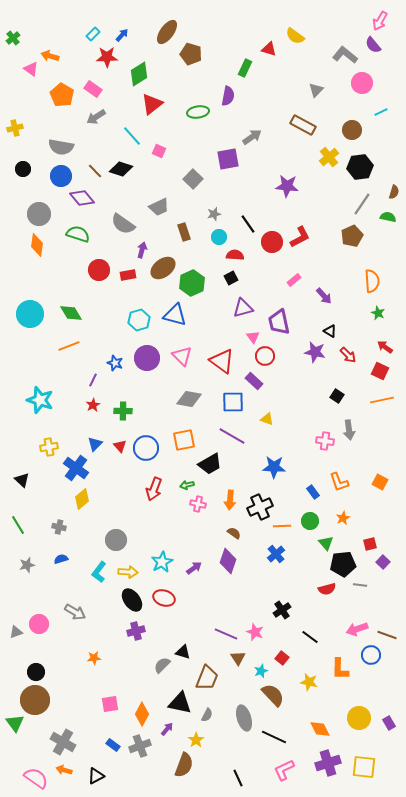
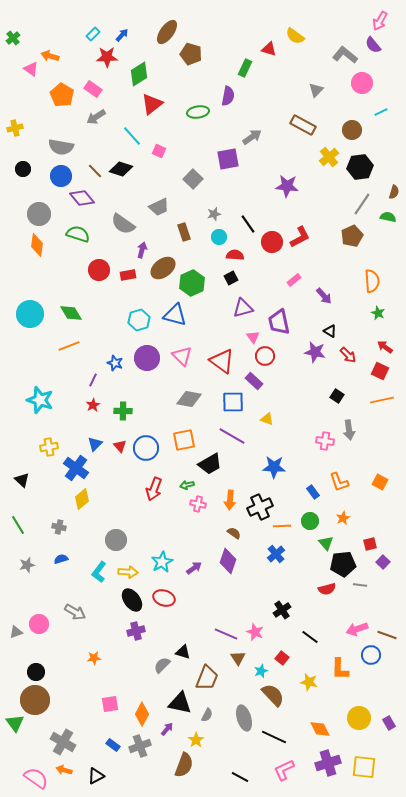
black line at (238, 778): moved 2 px right, 1 px up; rotated 36 degrees counterclockwise
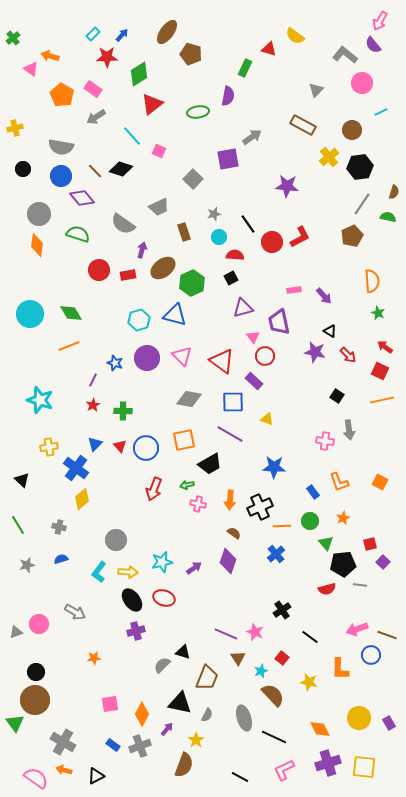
pink rectangle at (294, 280): moved 10 px down; rotated 32 degrees clockwise
purple line at (232, 436): moved 2 px left, 2 px up
cyan star at (162, 562): rotated 15 degrees clockwise
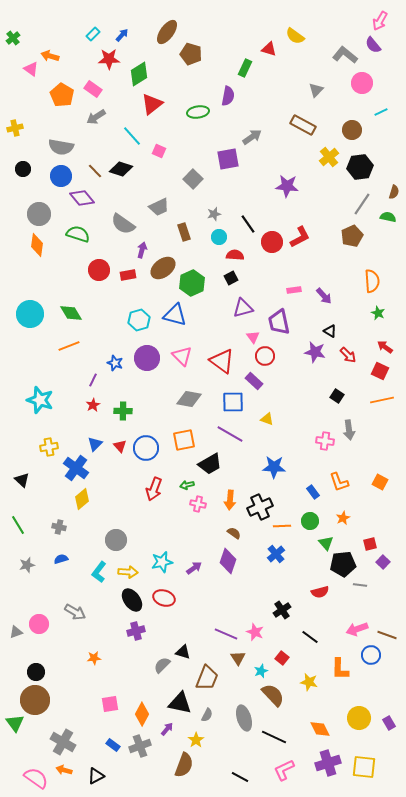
red star at (107, 57): moved 2 px right, 2 px down
red semicircle at (327, 589): moved 7 px left, 3 px down
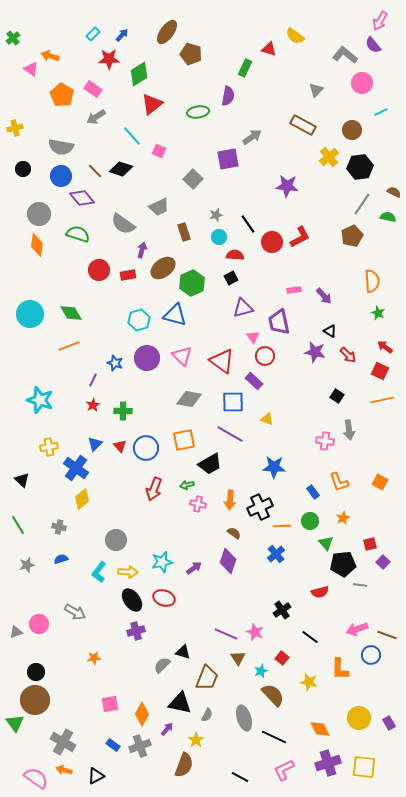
brown semicircle at (394, 192): rotated 80 degrees counterclockwise
gray star at (214, 214): moved 2 px right, 1 px down
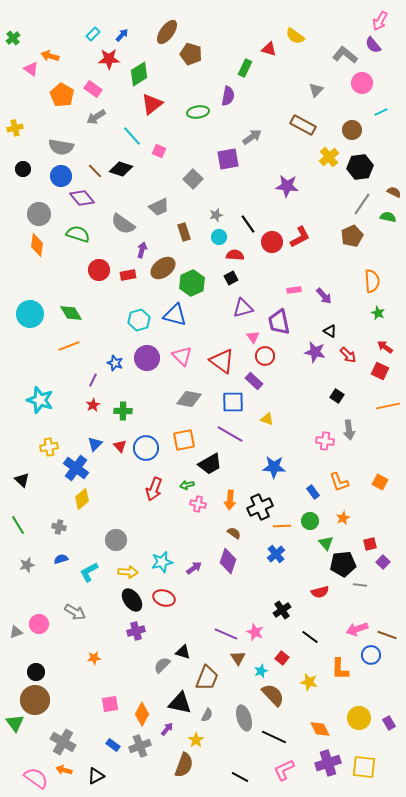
orange line at (382, 400): moved 6 px right, 6 px down
cyan L-shape at (99, 572): moved 10 px left; rotated 25 degrees clockwise
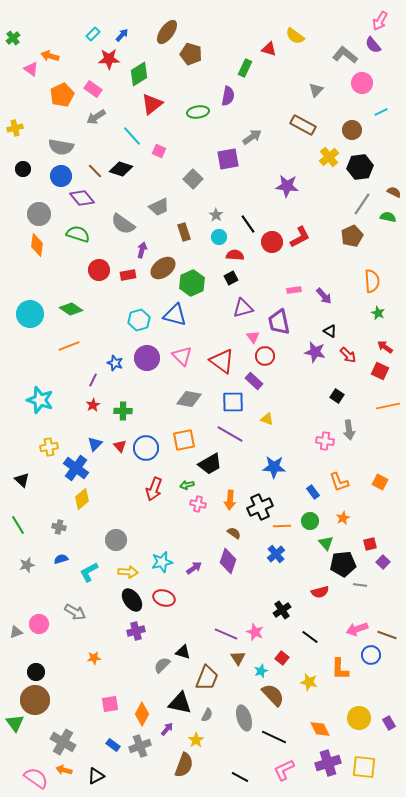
orange pentagon at (62, 95): rotated 15 degrees clockwise
gray star at (216, 215): rotated 24 degrees counterclockwise
green diamond at (71, 313): moved 4 px up; rotated 25 degrees counterclockwise
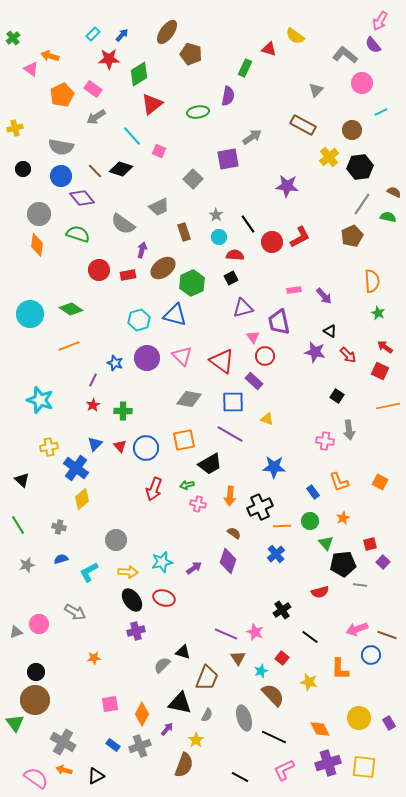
orange arrow at (230, 500): moved 4 px up
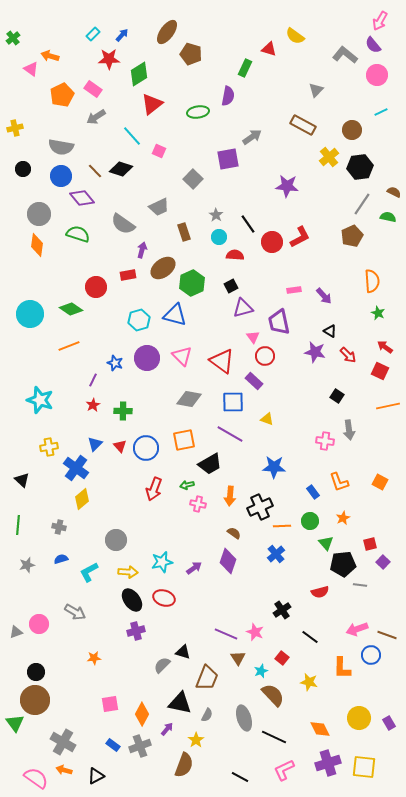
pink circle at (362, 83): moved 15 px right, 8 px up
red circle at (99, 270): moved 3 px left, 17 px down
black square at (231, 278): moved 8 px down
green line at (18, 525): rotated 36 degrees clockwise
orange L-shape at (340, 669): moved 2 px right, 1 px up
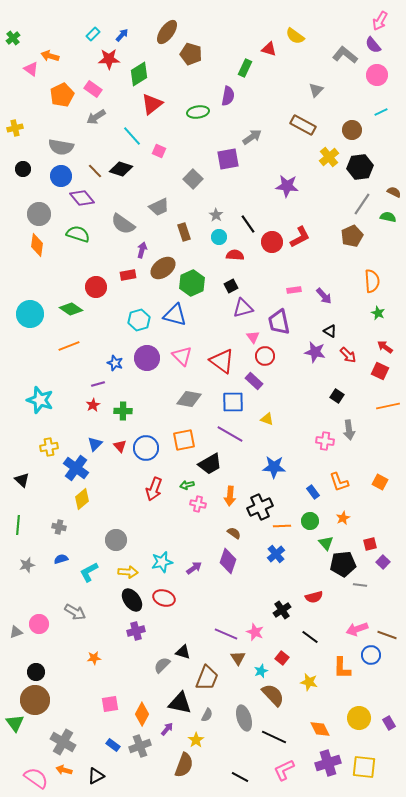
purple line at (93, 380): moved 5 px right, 4 px down; rotated 48 degrees clockwise
red semicircle at (320, 592): moved 6 px left, 5 px down
